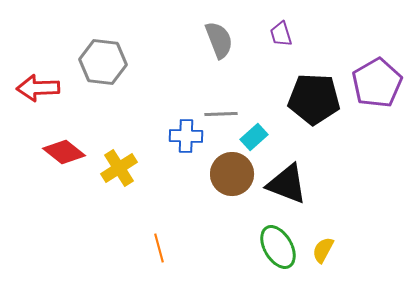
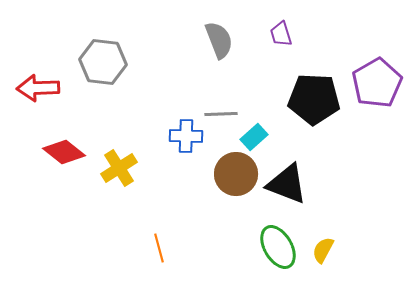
brown circle: moved 4 px right
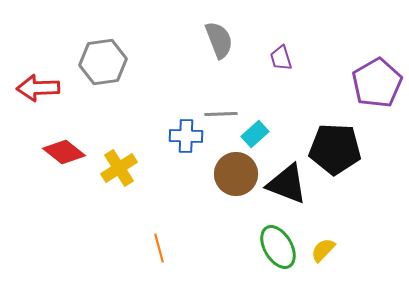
purple trapezoid: moved 24 px down
gray hexagon: rotated 15 degrees counterclockwise
black pentagon: moved 21 px right, 50 px down
cyan rectangle: moved 1 px right, 3 px up
yellow semicircle: rotated 16 degrees clockwise
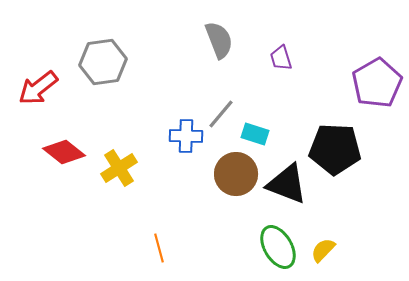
red arrow: rotated 36 degrees counterclockwise
gray line: rotated 48 degrees counterclockwise
cyan rectangle: rotated 60 degrees clockwise
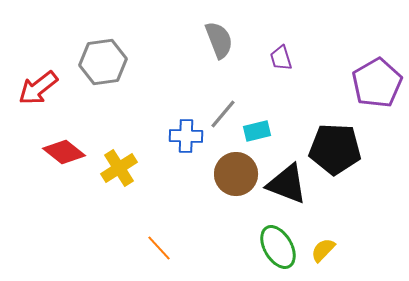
gray line: moved 2 px right
cyan rectangle: moved 2 px right, 3 px up; rotated 32 degrees counterclockwise
orange line: rotated 28 degrees counterclockwise
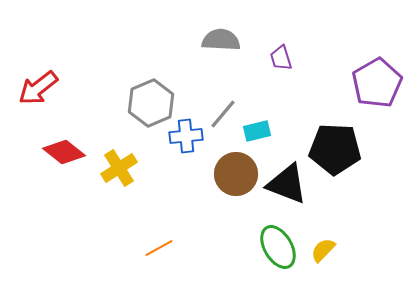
gray semicircle: moved 2 px right; rotated 66 degrees counterclockwise
gray hexagon: moved 48 px right, 41 px down; rotated 15 degrees counterclockwise
blue cross: rotated 8 degrees counterclockwise
orange line: rotated 76 degrees counterclockwise
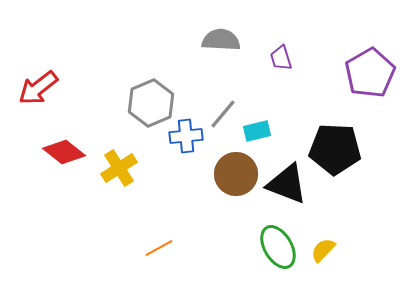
purple pentagon: moved 7 px left, 10 px up
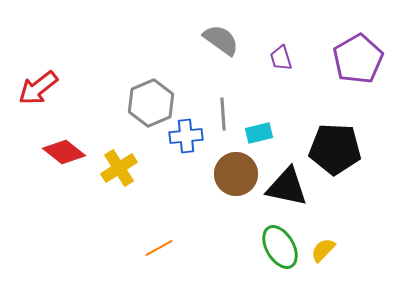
gray semicircle: rotated 33 degrees clockwise
purple pentagon: moved 12 px left, 14 px up
gray line: rotated 44 degrees counterclockwise
cyan rectangle: moved 2 px right, 2 px down
black triangle: moved 3 px down; rotated 9 degrees counterclockwise
green ellipse: moved 2 px right
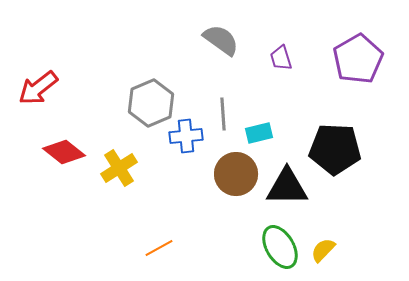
black triangle: rotated 12 degrees counterclockwise
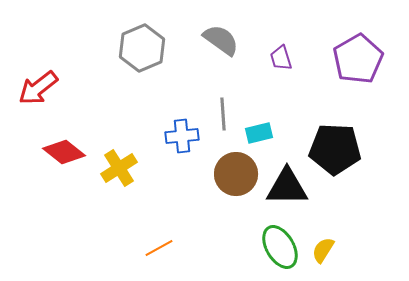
gray hexagon: moved 9 px left, 55 px up
blue cross: moved 4 px left
yellow semicircle: rotated 12 degrees counterclockwise
